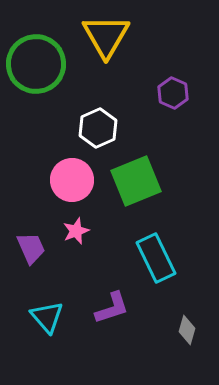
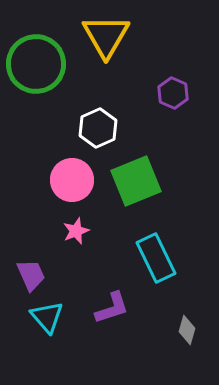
purple trapezoid: moved 27 px down
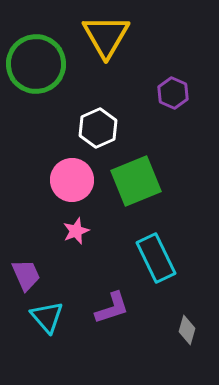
purple trapezoid: moved 5 px left
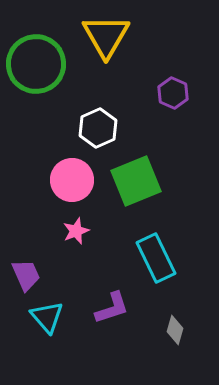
gray diamond: moved 12 px left
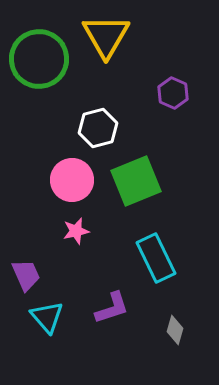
green circle: moved 3 px right, 5 px up
white hexagon: rotated 9 degrees clockwise
pink star: rotated 8 degrees clockwise
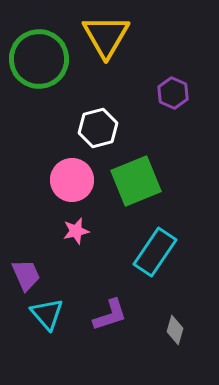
cyan rectangle: moved 1 px left, 6 px up; rotated 60 degrees clockwise
purple L-shape: moved 2 px left, 7 px down
cyan triangle: moved 3 px up
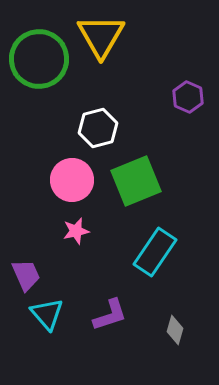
yellow triangle: moved 5 px left
purple hexagon: moved 15 px right, 4 px down
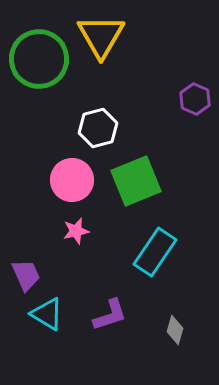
purple hexagon: moved 7 px right, 2 px down
cyan triangle: rotated 18 degrees counterclockwise
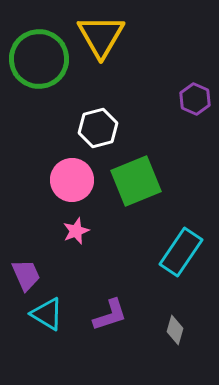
pink star: rotated 8 degrees counterclockwise
cyan rectangle: moved 26 px right
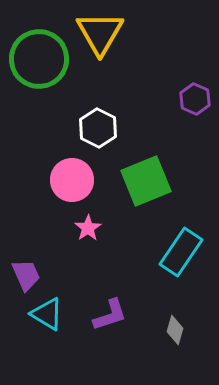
yellow triangle: moved 1 px left, 3 px up
white hexagon: rotated 18 degrees counterclockwise
green square: moved 10 px right
pink star: moved 12 px right, 3 px up; rotated 12 degrees counterclockwise
